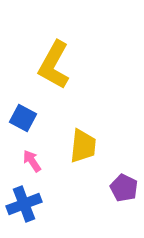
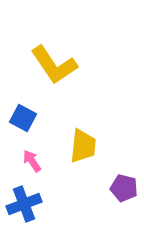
yellow L-shape: rotated 63 degrees counterclockwise
purple pentagon: rotated 12 degrees counterclockwise
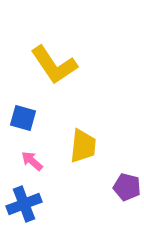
blue square: rotated 12 degrees counterclockwise
pink arrow: rotated 15 degrees counterclockwise
purple pentagon: moved 3 px right, 1 px up
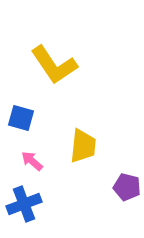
blue square: moved 2 px left
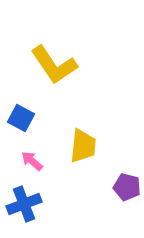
blue square: rotated 12 degrees clockwise
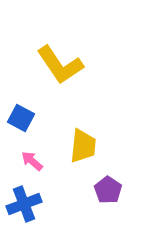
yellow L-shape: moved 6 px right
purple pentagon: moved 19 px left, 3 px down; rotated 20 degrees clockwise
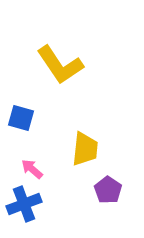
blue square: rotated 12 degrees counterclockwise
yellow trapezoid: moved 2 px right, 3 px down
pink arrow: moved 8 px down
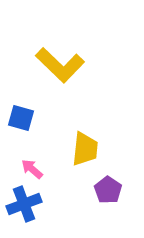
yellow L-shape: rotated 12 degrees counterclockwise
